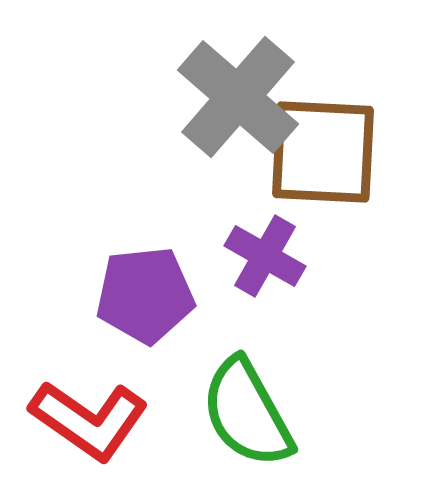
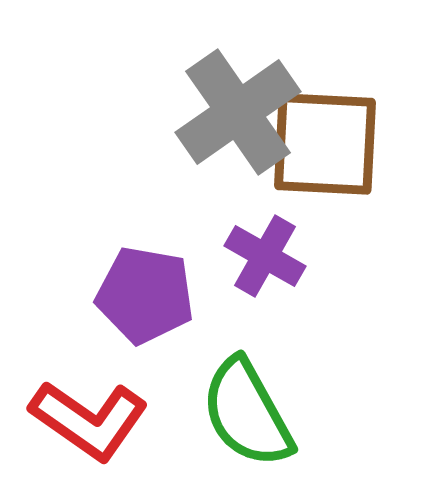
gray cross: moved 15 px down; rotated 14 degrees clockwise
brown square: moved 2 px right, 8 px up
purple pentagon: rotated 16 degrees clockwise
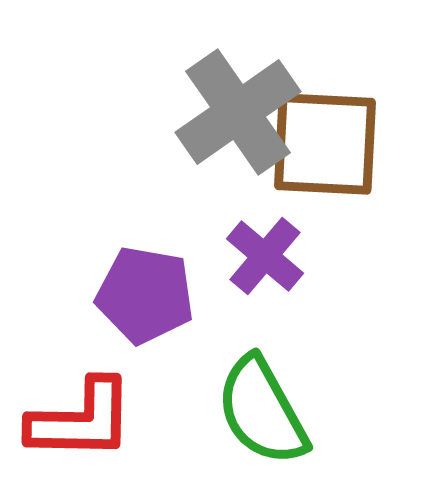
purple cross: rotated 10 degrees clockwise
green semicircle: moved 15 px right, 2 px up
red L-shape: moved 8 px left; rotated 34 degrees counterclockwise
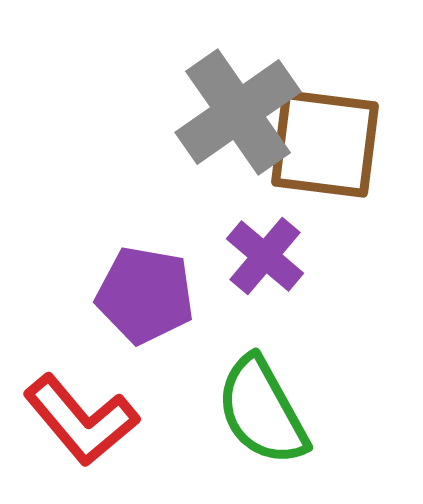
brown square: rotated 4 degrees clockwise
red L-shape: rotated 49 degrees clockwise
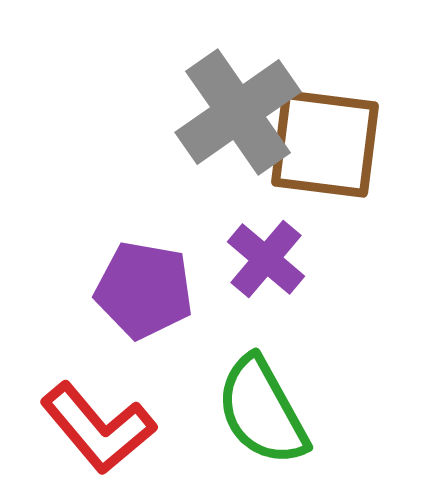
purple cross: moved 1 px right, 3 px down
purple pentagon: moved 1 px left, 5 px up
red L-shape: moved 17 px right, 8 px down
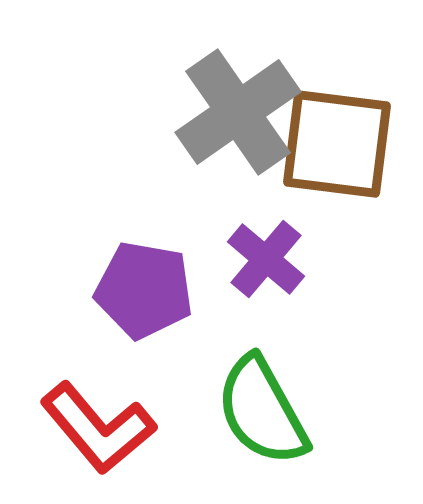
brown square: moved 12 px right
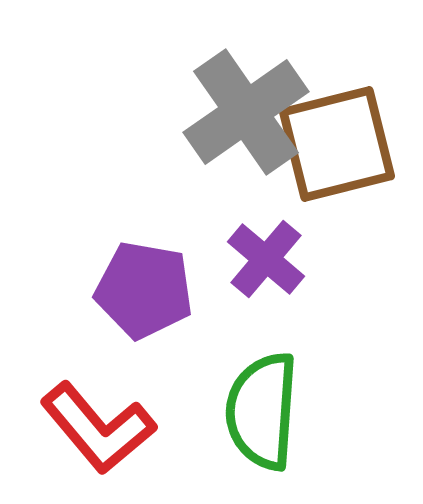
gray cross: moved 8 px right
brown square: rotated 21 degrees counterclockwise
green semicircle: rotated 33 degrees clockwise
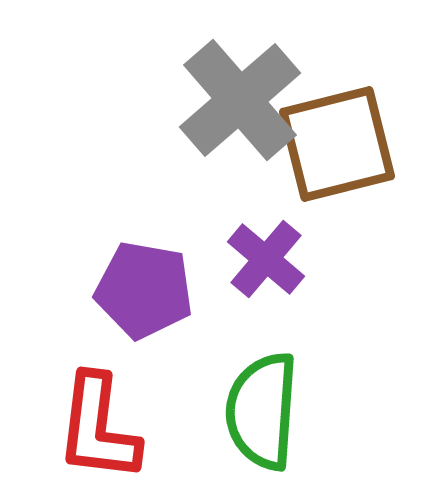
gray cross: moved 6 px left, 12 px up; rotated 6 degrees counterclockwise
red L-shape: rotated 47 degrees clockwise
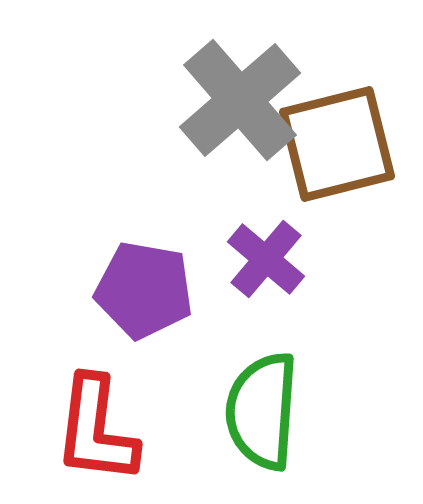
red L-shape: moved 2 px left, 2 px down
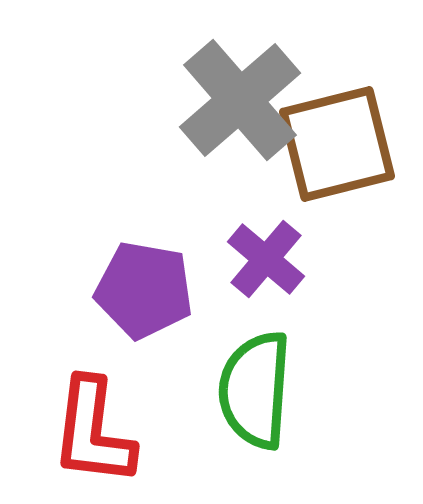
green semicircle: moved 7 px left, 21 px up
red L-shape: moved 3 px left, 2 px down
